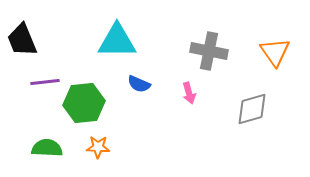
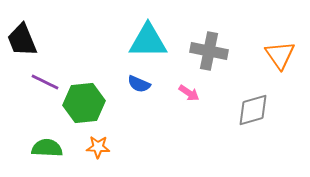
cyan triangle: moved 31 px right
orange triangle: moved 5 px right, 3 px down
purple line: rotated 32 degrees clockwise
pink arrow: rotated 40 degrees counterclockwise
gray diamond: moved 1 px right, 1 px down
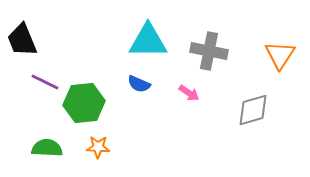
orange triangle: rotated 8 degrees clockwise
